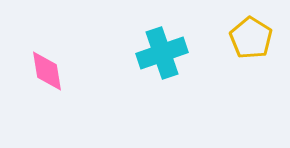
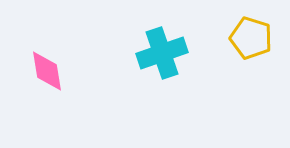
yellow pentagon: rotated 15 degrees counterclockwise
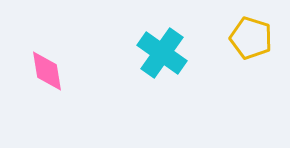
cyan cross: rotated 36 degrees counterclockwise
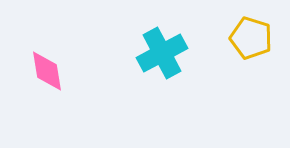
cyan cross: rotated 27 degrees clockwise
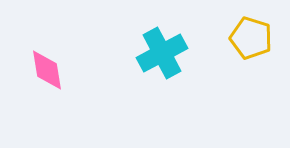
pink diamond: moved 1 px up
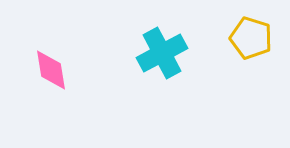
pink diamond: moved 4 px right
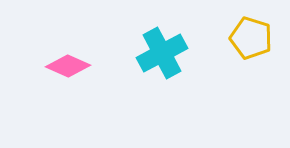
pink diamond: moved 17 px right, 4 px up; rotated 57 degrees counterclockwise
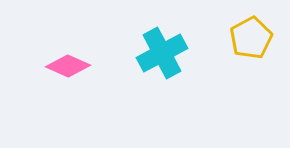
yellow pentagon: rotated 27 degrees clockwise
